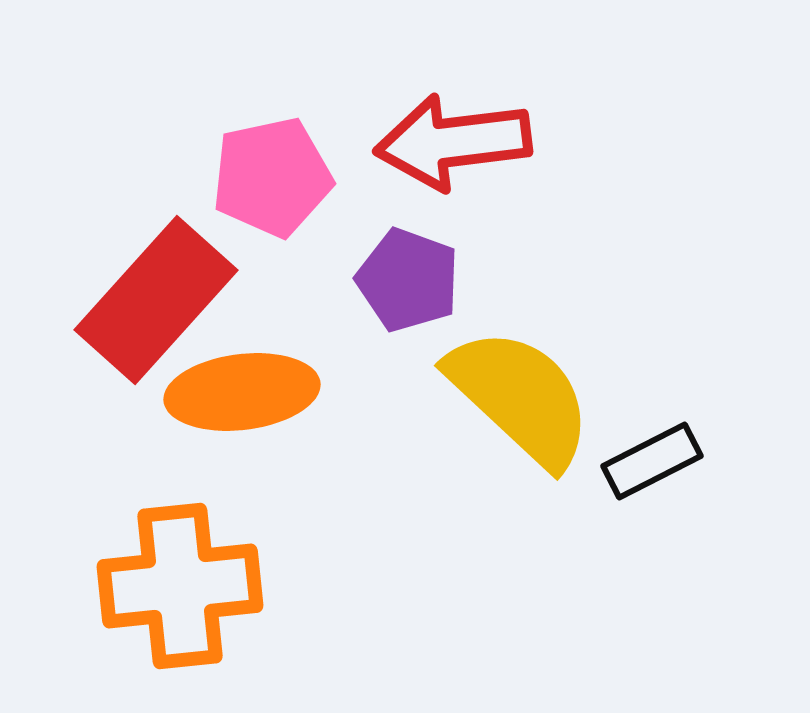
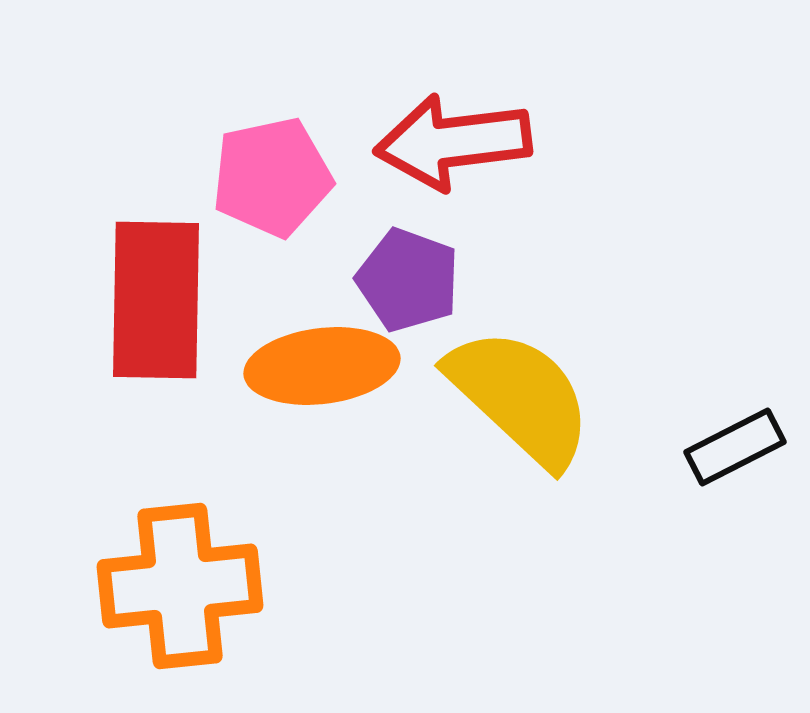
red rectangle: rotated 41 degrees counterclockwise
orange ellipse: moved 80 px right, 26 px up
black rectangle: moved 83 px right, 14 px up
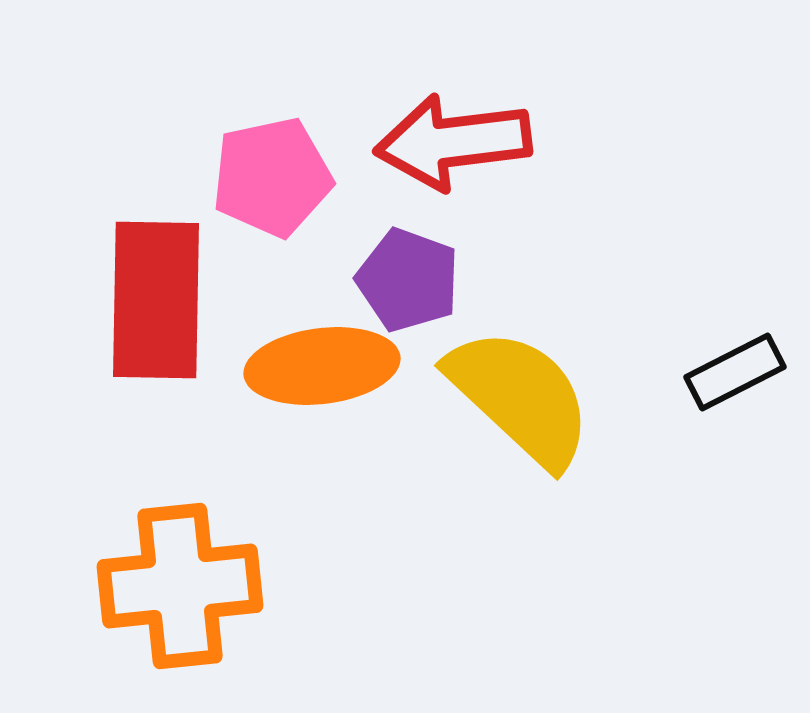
black rectangle: moved 75 px up
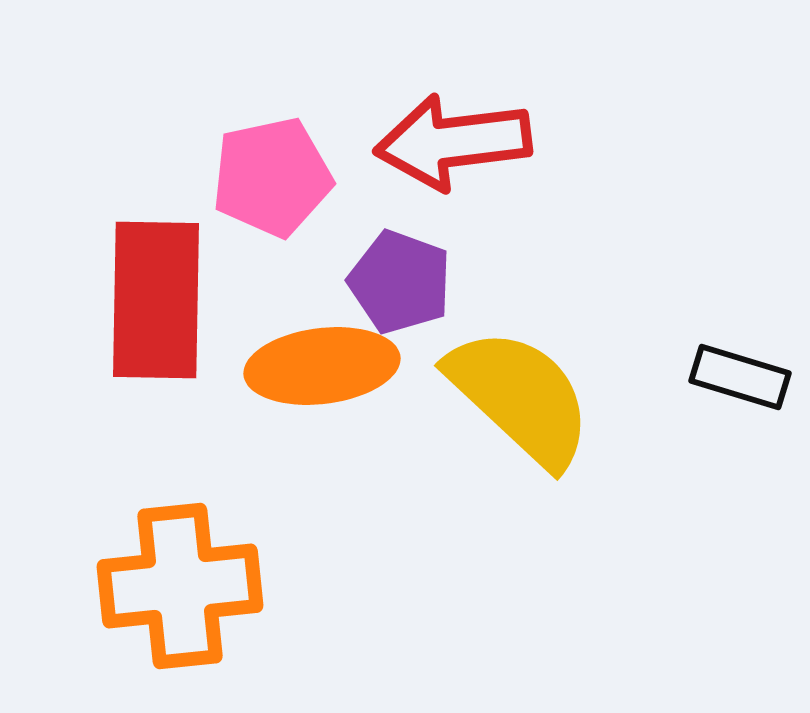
purple pentagon: moved 8 px left, 2 px down
black rectangle: moved 5 px right, 5 px down; rotated 44 degrees clockwise
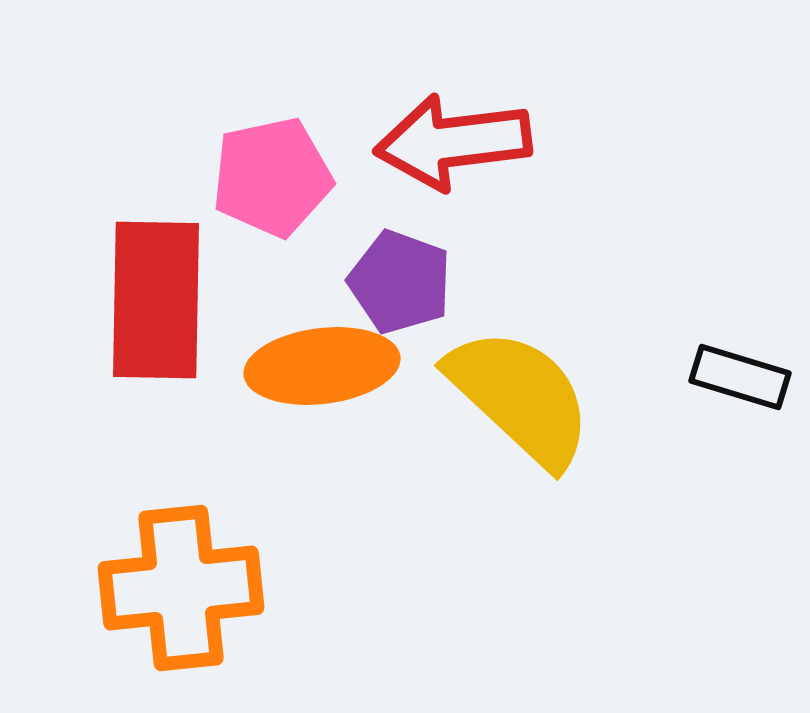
orange cross: moved 1 px right, 2 px down
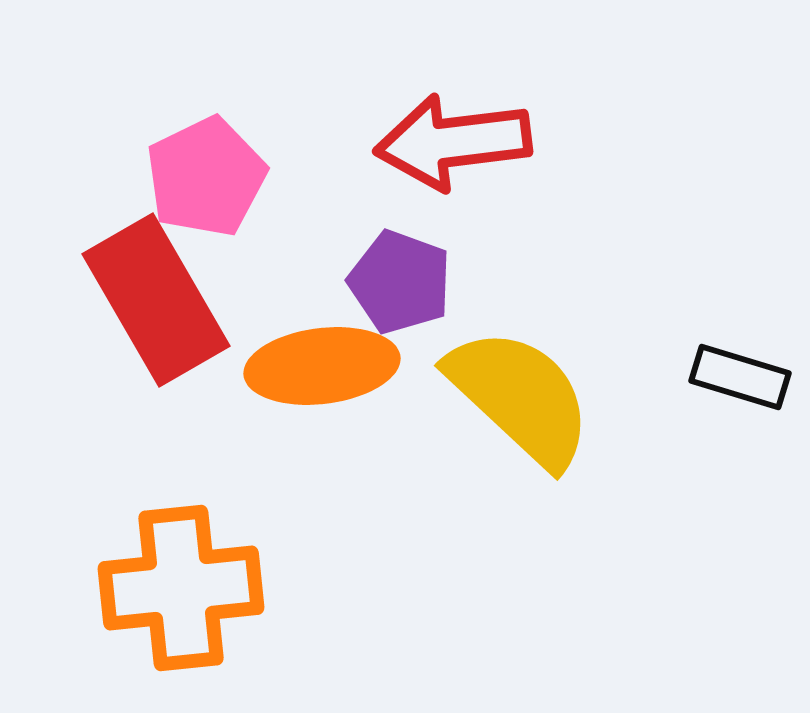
pink pentagon: moved 66 px left; rotated 14 degrees counterclockwise
red rectangle: rotated 31 degrees counterclockwise
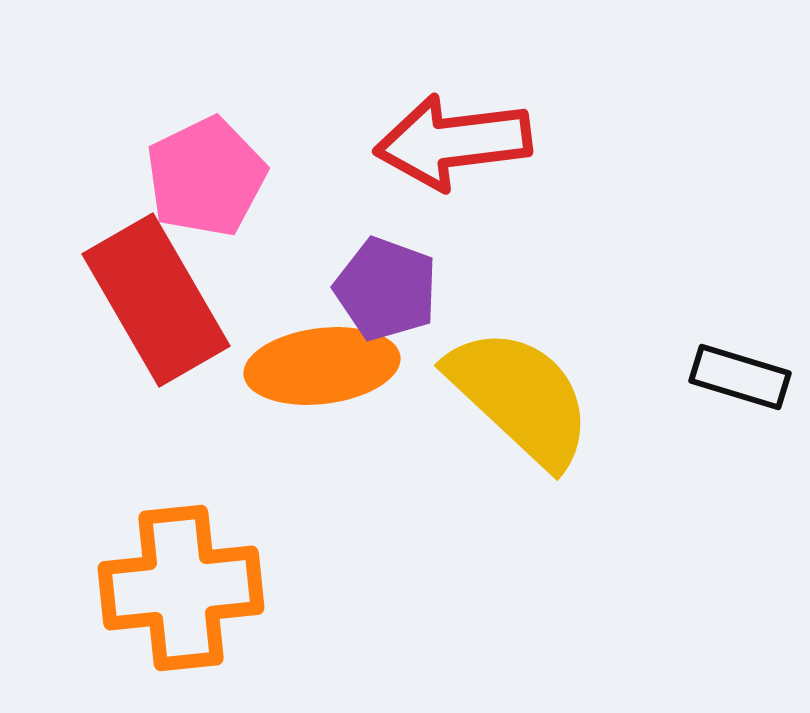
purple pentagon: moved 14 px left, 7 px down
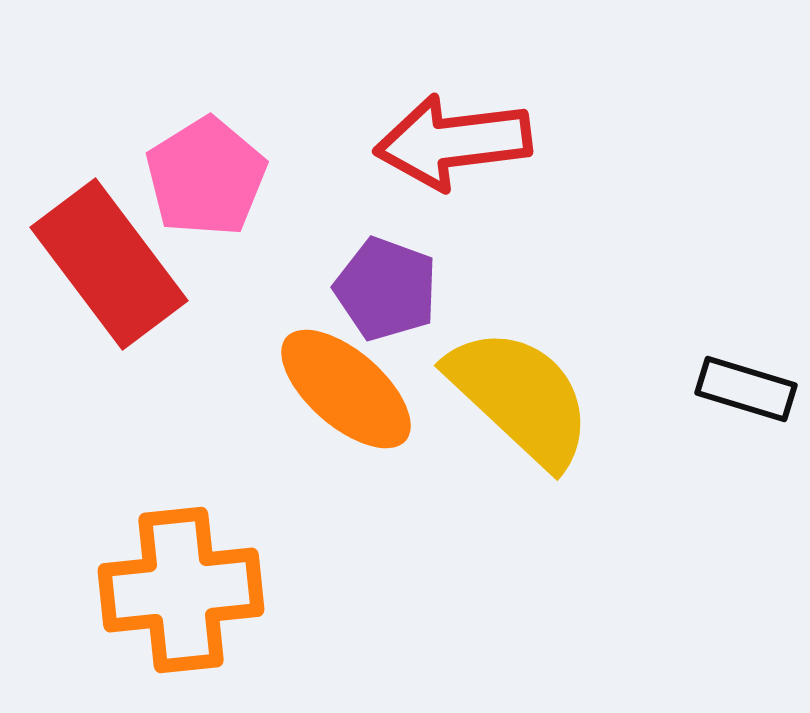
pink pentagon: rotated 6 degrees counterclockwise
red rectangle: moved 47 px left, 36 px up; rotated 7 degrees counterclockwise
orange ellipse: moved 24 px right, 23 px down; rotated 48 degrees clockwise
black rectangle: moved 6 px right, 12 px down
orange cross: moved 2 px down
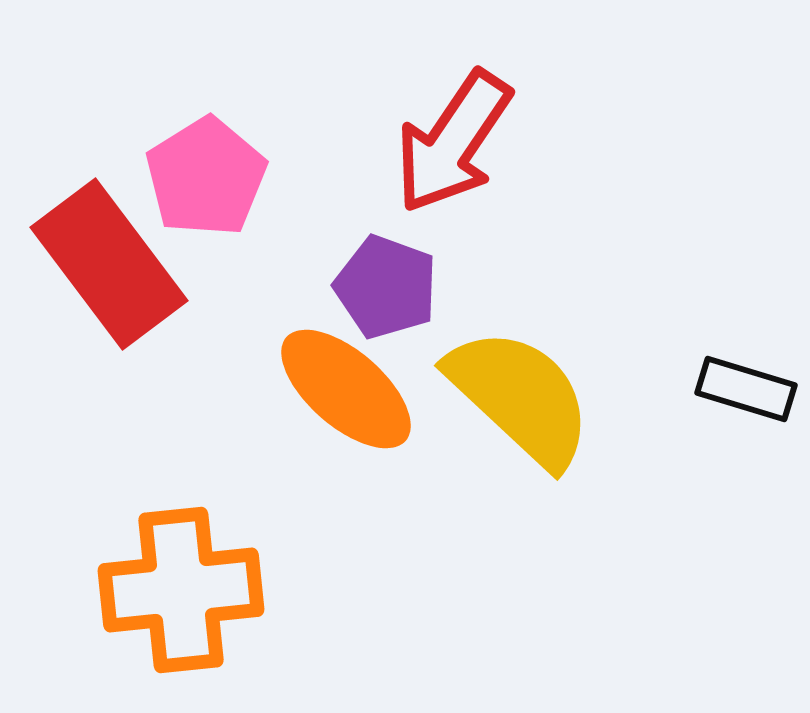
red arrow: rotated 49 degrees counterclockwise
purple pentagon: moved 2 px up
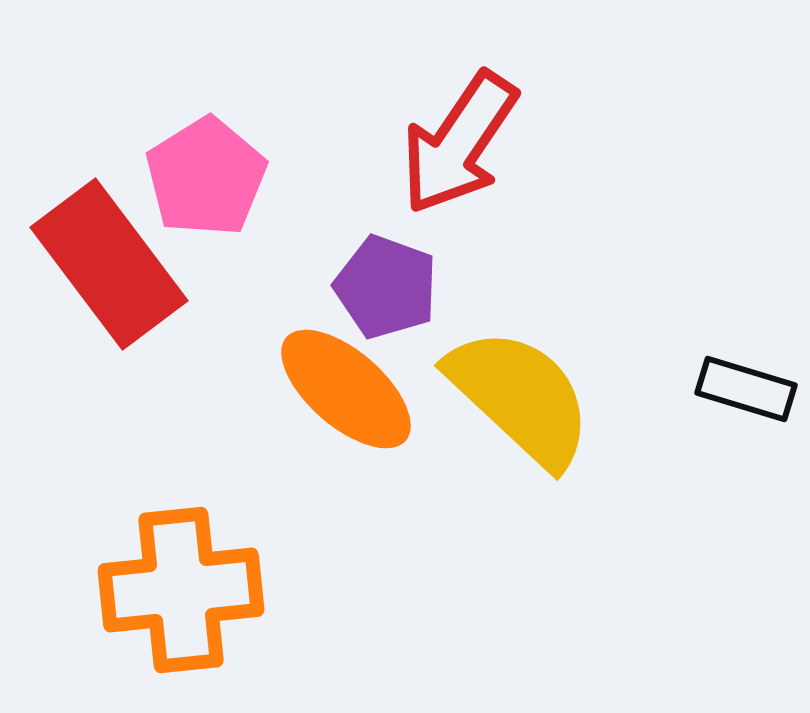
red arrow: moved 6 px right, 1 px down
